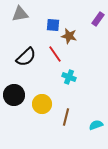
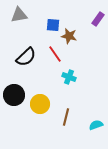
gray triangle: moved 1 px left, 1 px down
yellow circle: moved 2 px left
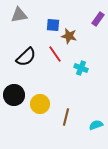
cyan cross: moved 12 px right, 9 px up
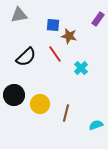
cyan cross: rotated 24 degrees clockwise
brown line: moved 4 px up
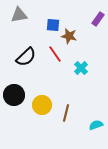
yellow circle: moved 2 px right, 1 px down
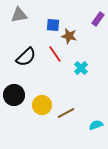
brown line: rotated 48 degrees clockwise
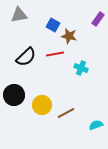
blue square: rotated 24 degrees clockwise
red line: rotated 66 degrees counterclockwise
cyan cross: rotated 24 degrees counterclockwise
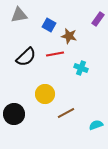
blue square: moved 4 px left
black circle: moved 19 px down
yellow circle: moved 3 px right, 11 px up
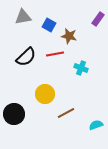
gray triangle: moved 4 px right, 2 px down
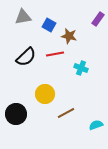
black circle: moved 2 px right
